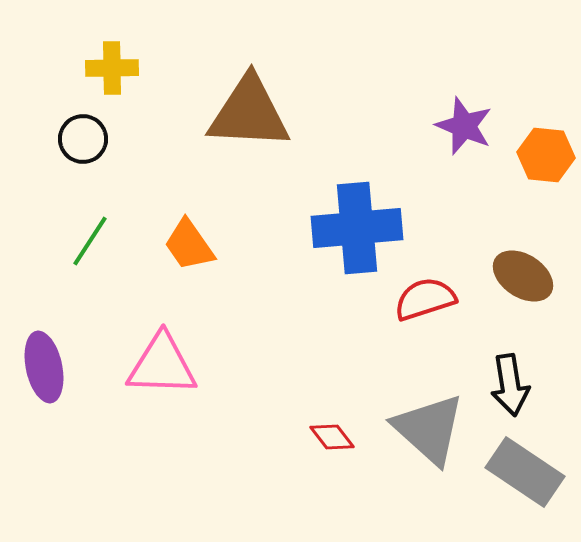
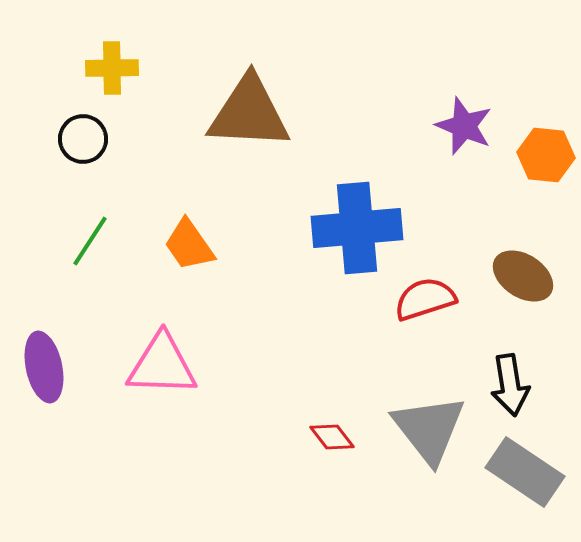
gray triangle: rotated 10 degrees clockwise
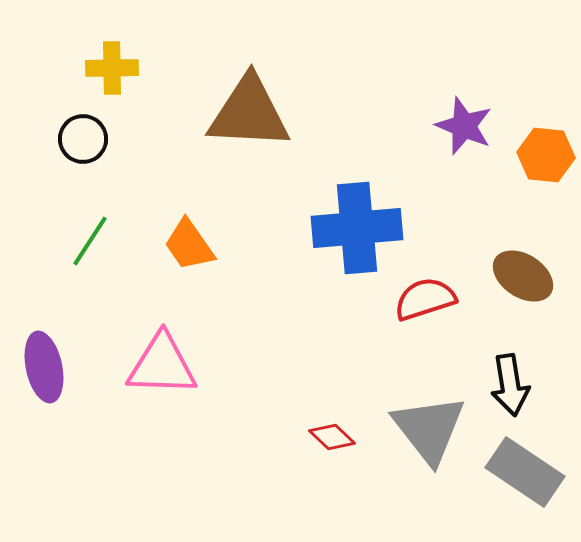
red diamond: rotated 9 degrees counterclockwise
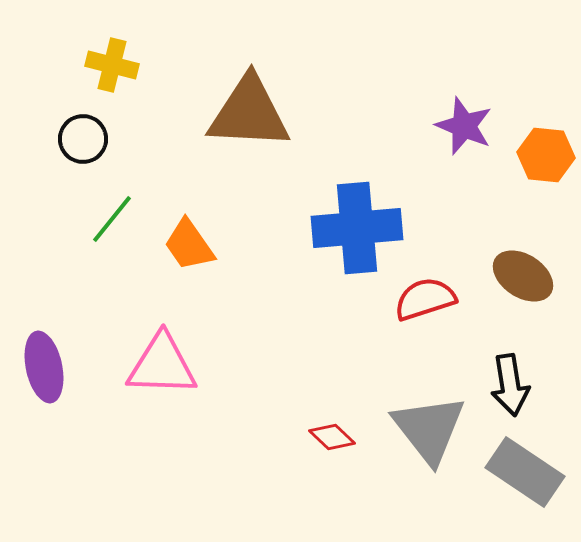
yellow cross: moved 3 px up; rotated 15 degrees clockwise
green line: moved 22 px right, 22 px up; rotated 6 degrees clockwise
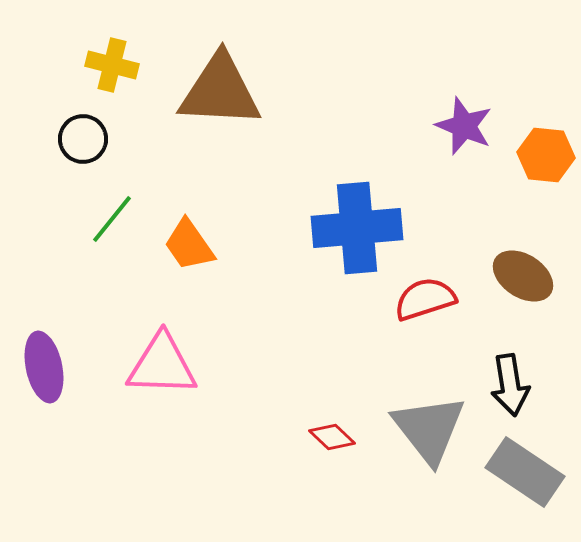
brown triangle: moved 29 px left, 22 px up
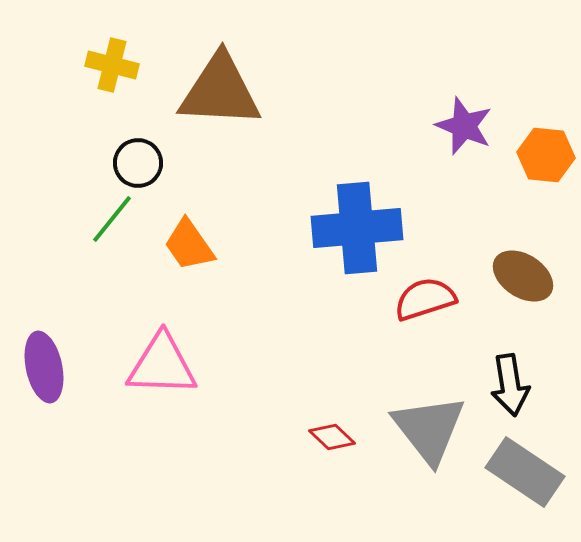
black circle: moved 55 px right, 24 px down
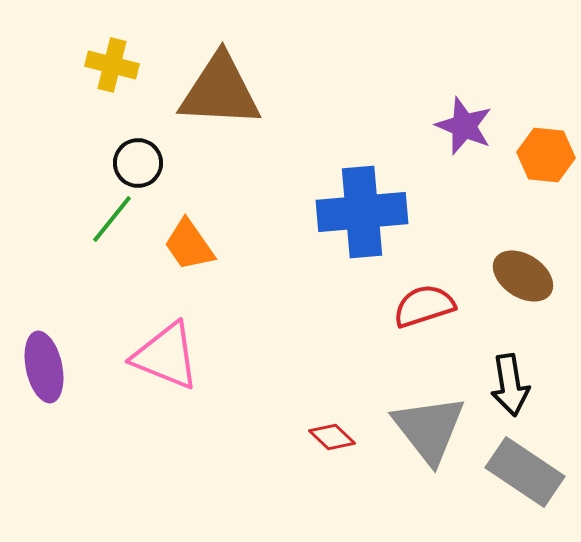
blue cross: moved 5 px right, 16 px up
red semicircle: moved 1 px left, 7 px down
pink triangle: moved 4 px right, 9 px up; rotated 20 degrees clockwise
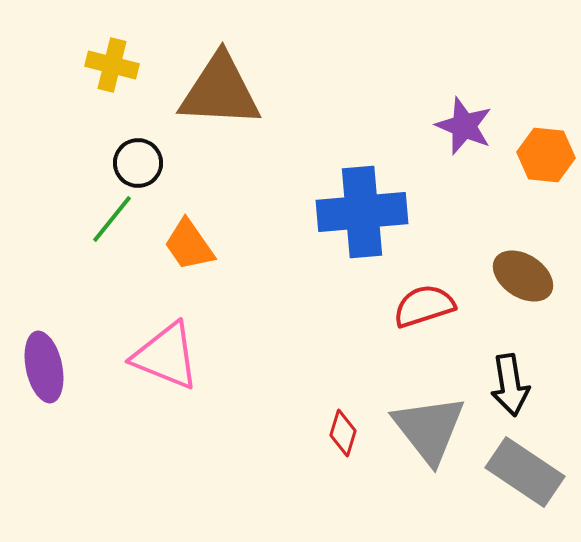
red diamond: moved 11 px right, 4 px up; rotated 63 degrees clockwise
